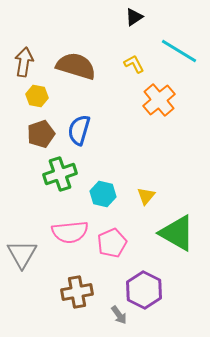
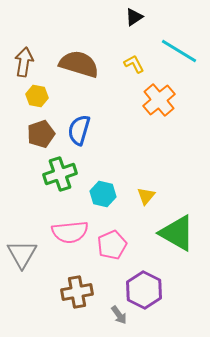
brown semicircle: moved 3 px right, 2 px up
pink pentagon: moved 2 px down
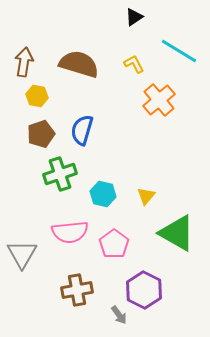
blue semicircle: moved 3 px right
pink pentagon: moved 2 px right, 1 px up; rotated 12 degrees counterclockwise
brown cross: moved 2 px up
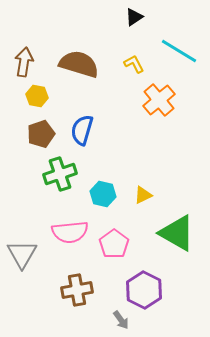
yellow triangle: moved 3 px left, 1 px up; rotated 24 degrees clockwise
gray arrow: moved 2 px right, 5 px down
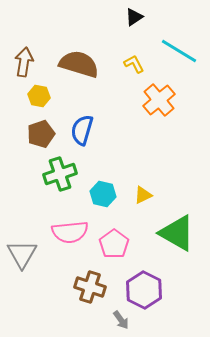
yellow hexagon: moved 2 px right
brown cross: moved 13 px right, 3 px up; rotated 28 degrees clockwise
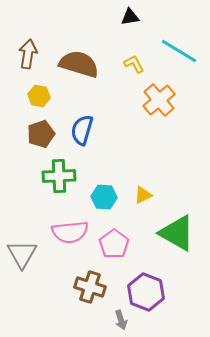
black triangle: moved 4 px left; rotated 24 degrees clockwise
brown arrow: moved 4 px right, 8 px up
green cross: moved 1 px left, 2 px down; rotated 16 degrees clockwise
cyan hexagon: moved 1 px right, 3 px down; rotated 10 degrees counterclockwise
purple hexagon: moved 2 px right, 2 px down; rotated 6 degrees counterclockwise
gray arrow: rotated 18 degrees clockwise
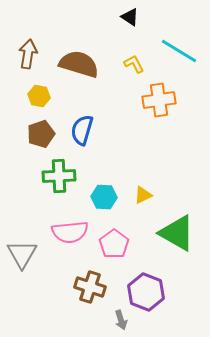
black triangle: rotated 42 degrees clockwise
orange cross: rotated 32 degrees clockwise
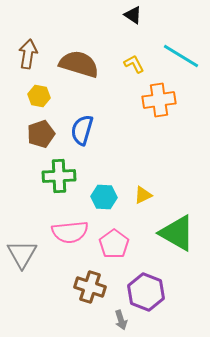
black triangle: moved 3 px right, 2 px up
cyan line: moved 2 px right, 5 px down
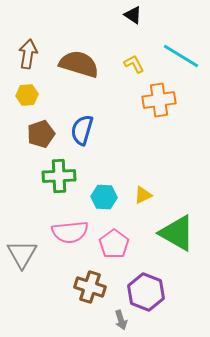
yellow hexagon: moved 12 px left, 1 px up; rotated 15 degrees counterclockwise
